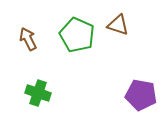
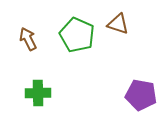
brown triangle: moved 1 px up
green cross: rotated 20 degrees counterclockwise
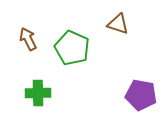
green pentagon: moved 5 px left, 13 px down
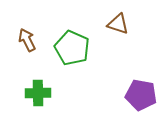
brown arrow: moved 1 px left, 1 px down
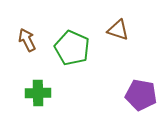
brown triangle: moved 6 px down
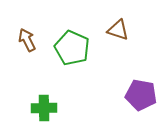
green cross: moved 6 px right, 15 px down
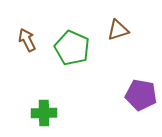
brown triangle: rotated 35 degrees counterclockwise
green cross: moved 5 px down
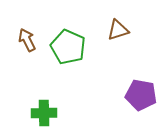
green pentagon: moved 4 px left, 1 px up
